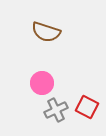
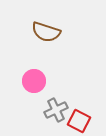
pink circle: moved 8 px left, 2 px up
red square: moved 8 px left, 14 px down
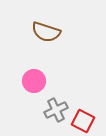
red square: moved 4 px right
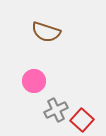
red square: moved 1 px left, 1 px up; rotated 15 degrees clockwise
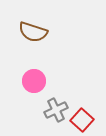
brown semicircle: moved 13 px left
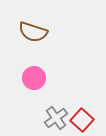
pink circle: moved 3 px up
gray cross: moved 8 px down; rotated 10 degrees counterclockwise
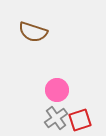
pink circle: moved 23 px right, 12 px down
red square: moved 2 px left; rotated 30 degrees clockwise
